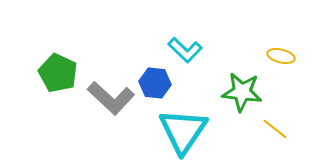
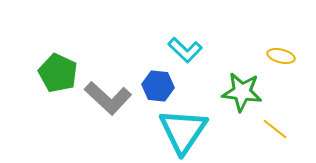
blue hexagon: moved 3 px right, 3 px down
gray L-shape: moved 3 px left
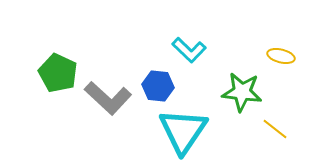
cyan L-shape: moved 4 px right
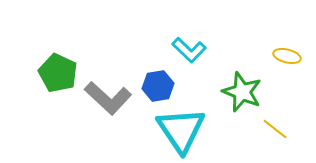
yellow ellipse: moved 6 px right
blue hexagon: rotated 16 degrees counterclockwise
green star: rotated 15 degrees clockwise
cyan triangle: moved 2 px left, 1 px up; rotated 8 degrees counterclockwise
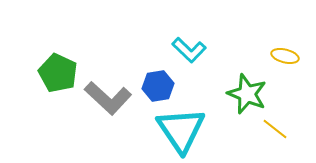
yellow ellipse: moved 2 px left
green star: moved 5 px right, 2 px down
